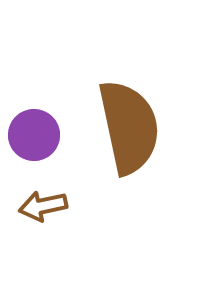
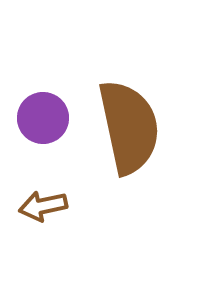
purple circle: moved 9 px right, 17 px up
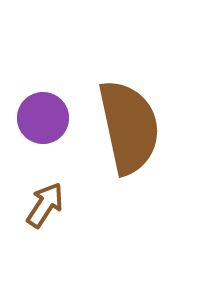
brown arrow: moved 2 px right, 1 px up; rotated 135 degrees clockwise
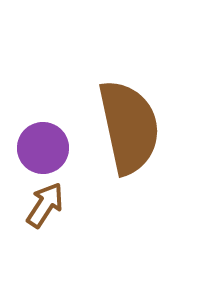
purple circle: moved 30 px down
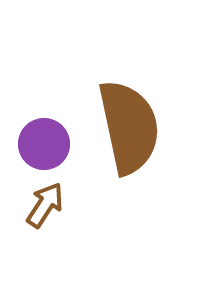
purple circle: moved 1 px right, 4 px up
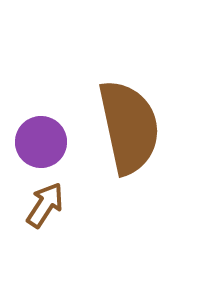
purple circle: moved 3 px left, 2 px up
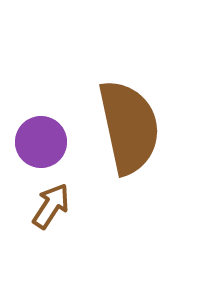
brown arrow: moved 6 px right, 1 px down
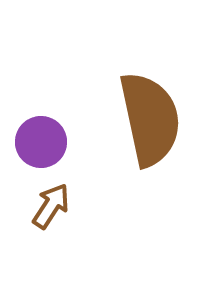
brown semicircle: moved 21 px right, 8 px up
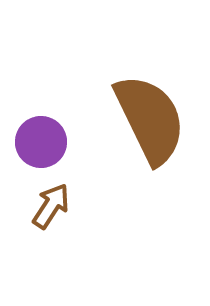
brown semicircle: rotated 14 degrees counterclockwise
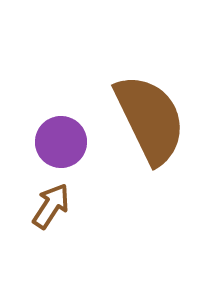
purple circle: moved 20 px right
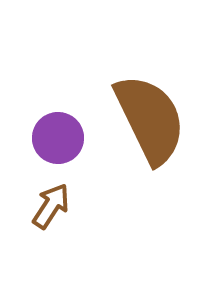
purple circle: moved 3 px left, 4 px up
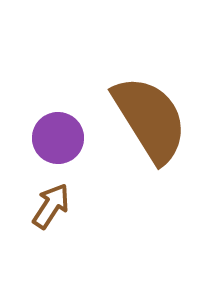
brown semicircle: rotated 6 degrees counterclockwise
